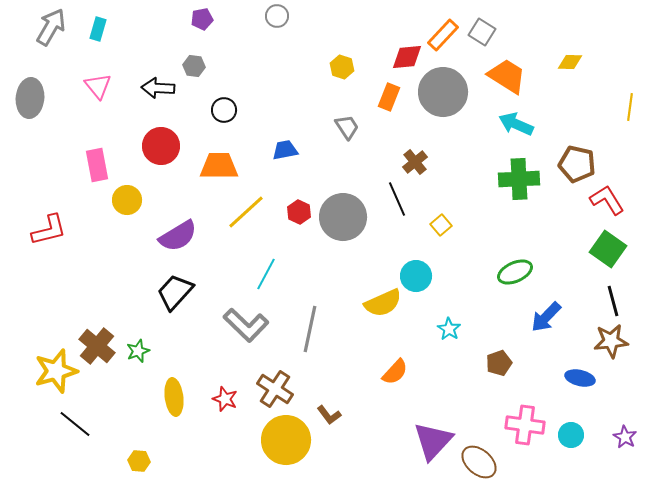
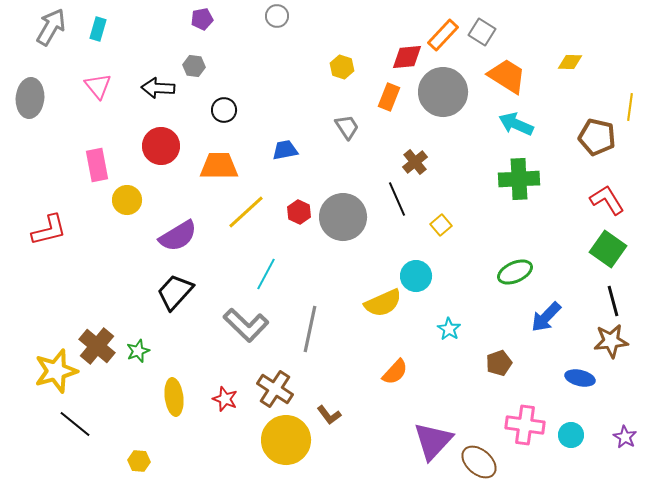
brown pentagon at (577, 164): moved 20 px right, 27 px up
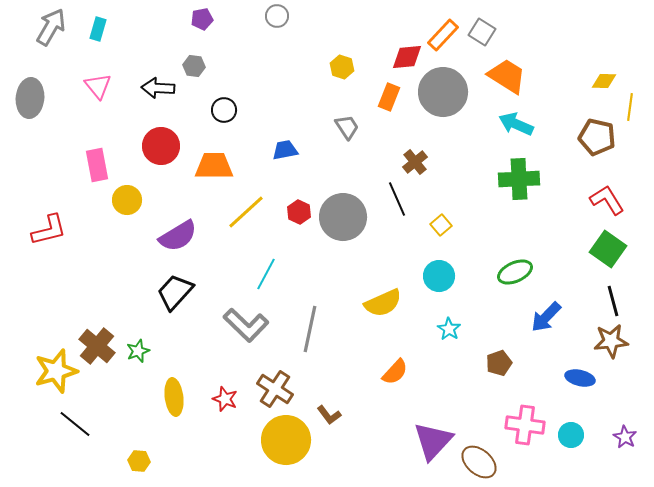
yellow diamond at (570, 62): moved 34 px right, 19 px down
orange trapezoid at (219, 166): moved 5 px left
cyan circle at (416, 276): moved 23 px right
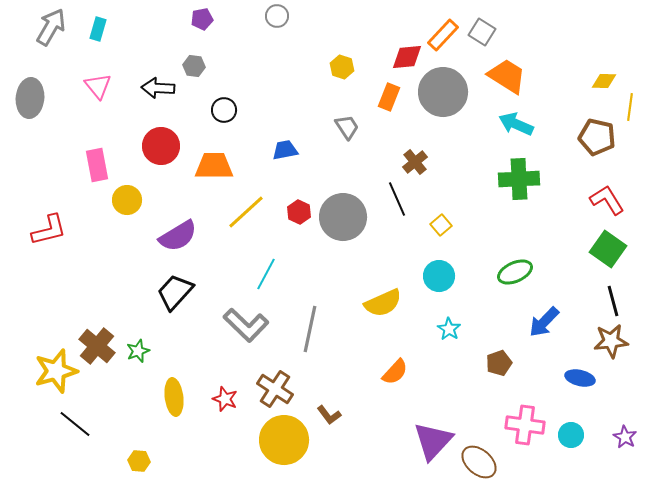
blue arrow at (546, 317): moved 2 px left, 5 px down
yellow circle at (286, 440): moved 2 px left
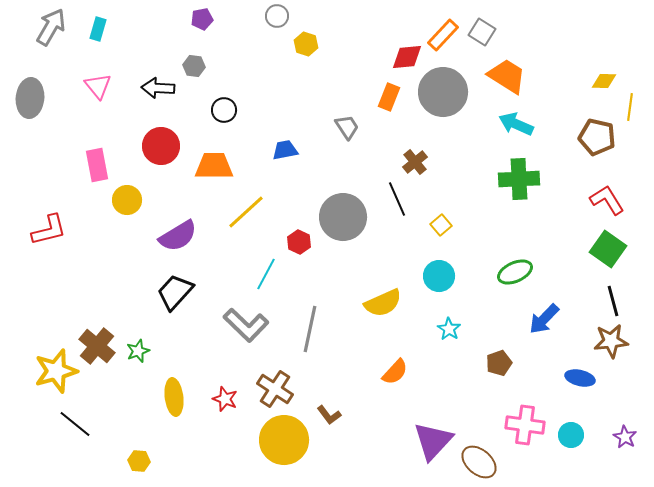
yellow hexagon at (342, 67): moved 36 px left, 23 px up
red hexagon at (299, 212): moved 30 px down
blue arrow at (544, 322): moved 3 px up
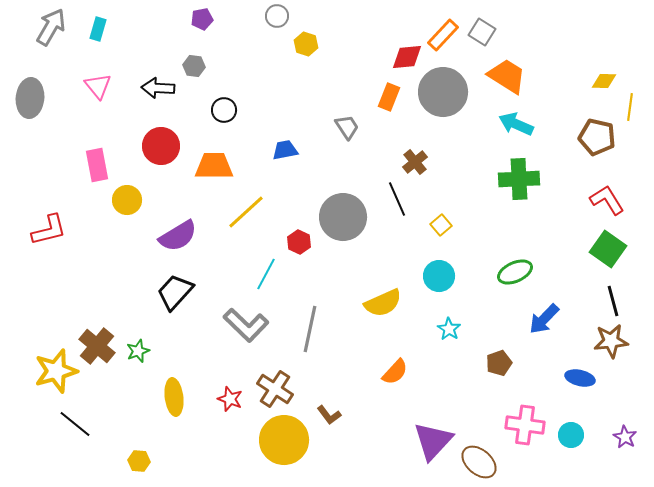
red star at (225, 399): moved 5 px right
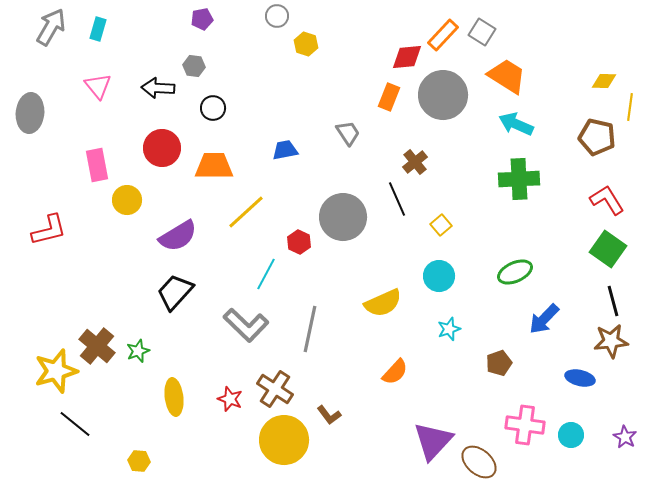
gray circle at (443, 92): moved 3 px down
gray ellipse at (30, 98): moved 15 px down
black circle at (224, 110): moved 11 px left, 2 px up
gray trapezoid at (347, 127): moved 1 px right, 6 px down
red circle at (161, 146): moved 1 px right, 2 px down
cyan star at (449, 329): rotated 20 degrees clockwise
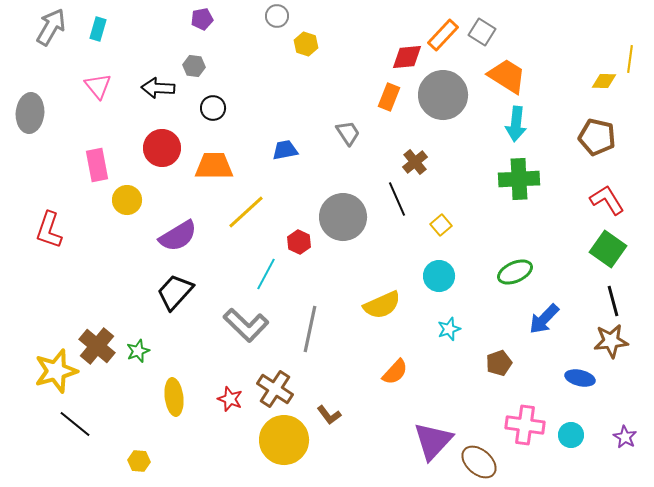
yellow line at (630, 107): moved 48 px up
cyan arrow at (516, 124): rotated 108 degrees counterclockwise
red L-shape at (49, 230): rotated 123 degrees clockwise
yellow semicircle at (383, 303): moved 1 px left, 2 px down
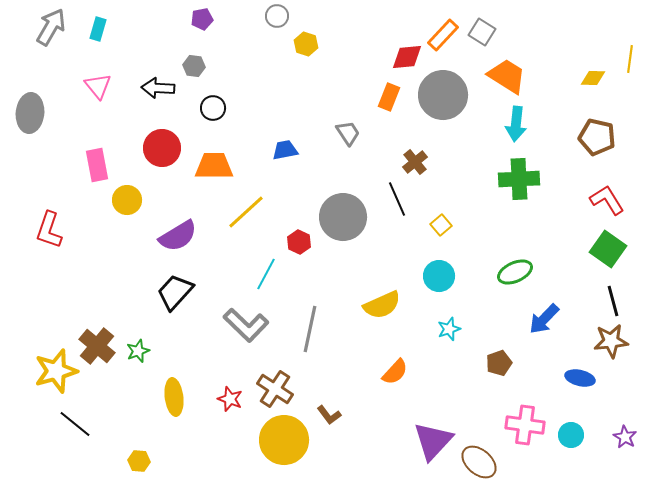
yellow diamond at (604, 81): moved 11 px left, 3 px up
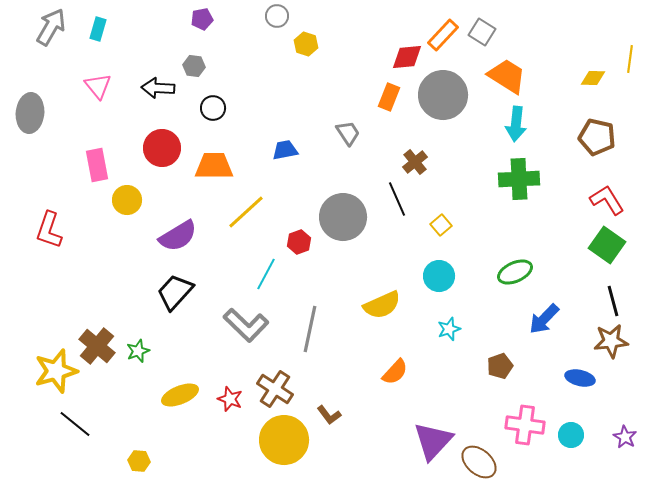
red hexagon at (299, 242): rotated 15 degrees clockwise
green square at (608, 249): moved 1 px left, 4 px up
brown pentagon at (499, 363): moved 1 px right, 3 px down
yellow ellipse at (174, 397): moved 6 px right, 2 px up; rotated 75 degrees clockwise
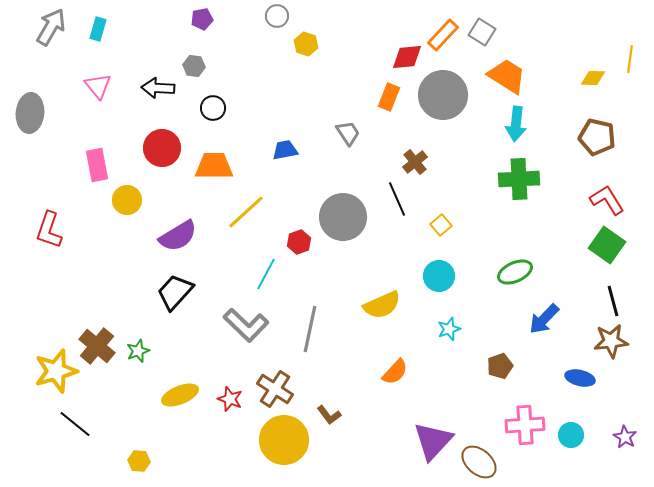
pink cross at (525, 425): rotated 12 degrees counterclockwise
